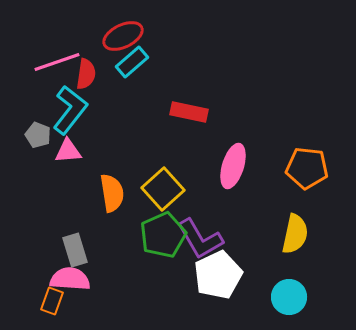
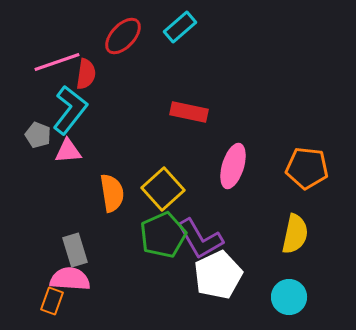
red ellipse: rotated 21 degrees counterclockwise
cyan rectangle: moved 48 px right, 35 px up
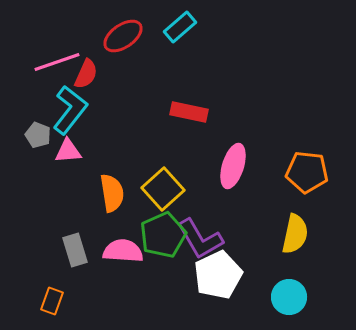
red ellipse: rotated 12 degrees clockwise
red semicircle: rotated 16 degrees clockwise
orange pentagon: moved 4 px down
pink semicircle: moved 53 px right, 28 px up
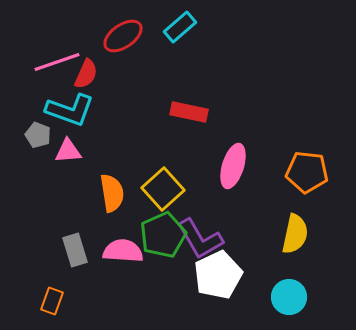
cyan L-shape: rotated 72 degrees clockwise
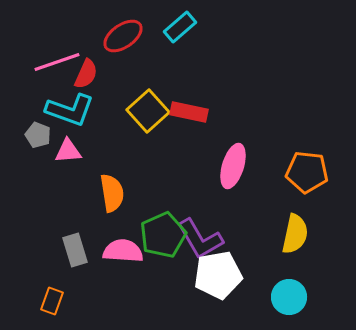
yellow square: moved 15 px left, 78 px up
white pentagon: rotated 15 degrees clockwise
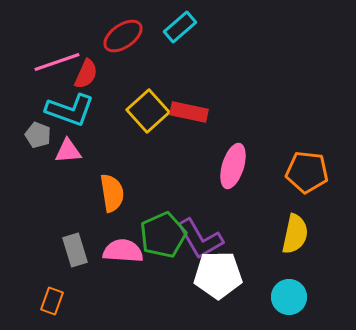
white pentagon: rotated 9 degrees clockwise
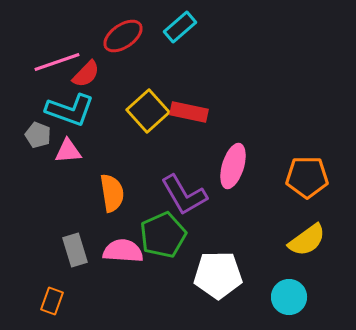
red semicircle: rotated 20 degrees clockwise
orange pentagon: moved 5 px down; rotated 6 degrees counterclockwise
yellow semicircle: moved 12 px right, 6 px down; rotated 42 degrees clockwise
purple L-shape: moved 16 px left, 44 px up
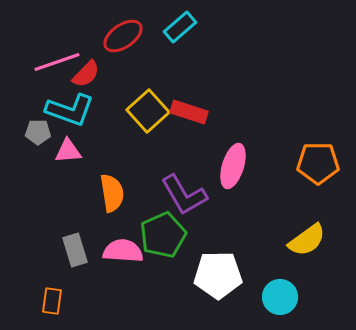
red rectangle: rotated 6 degrees clockwise
gray pentagon: moved 3 px up; rotated 20 degrees counterclockwise
orange pentagon: moved 11 px right, 14 px up
cyan circle: moved 9 px left
orange rectangle: rotated 12 degrees counterclockwise
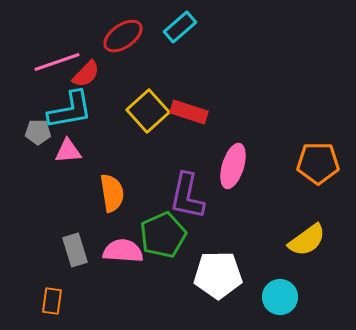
cyan L-shape: rotated 30 degrees counterclockwise
purple L-shape: moved 3 px right, 1 px down; rotated 42 degrees clockwise
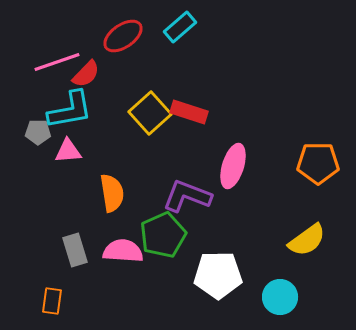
yellow square: moved 2 px right, 2 px down
purple L-shape: rotated 99 degrees clockwise
